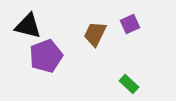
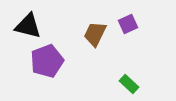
purple square: moved 2 px left
purple pentagon: moved 1 px right, 5 px down
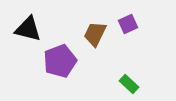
black triangle: moved 3 px down
purple pentagon: moved 13 px right
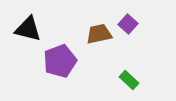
purple square: rotated 24 degrees counterclockwise
brown trapezoid: moved 4 px right; rotated 52 degrees clockwise
green rectangle: moved 4 px up
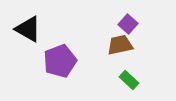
black triangle: rotated 16 degrees clockwise
brown trapezoid: moved 21 px right, 11 px down
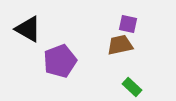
purple square: rotated 30 degrees counterclockwise
green rectangle: moved 3 px right, 7 px down
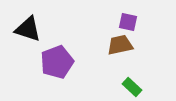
purple square: moved 2 px up
black triangle: rotated 12 degrees counterclockwise
purple pentagon: moved 3 px left, 1 px down
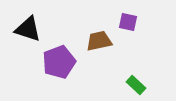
brown trapezoid: moved 21 px left, 4 px up
purple pentagon: moved 2 px right
green rectangle: moved 4 px right, 2 px up
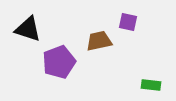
green rectangle: moved 15 px right; rotated 36 degrees counterclockwise
